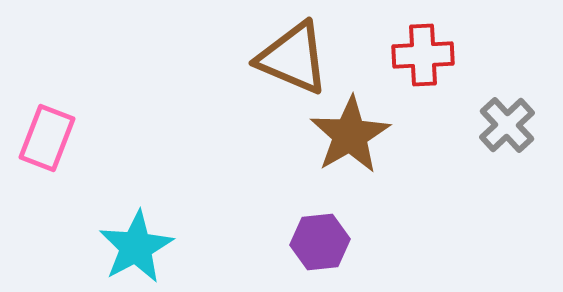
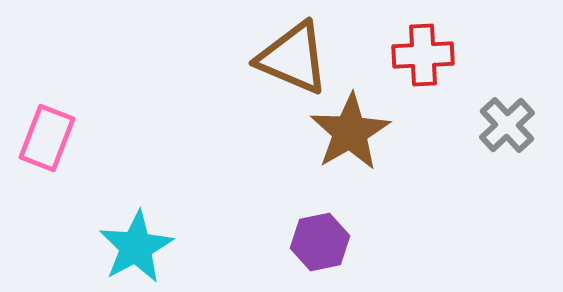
brown star: moved 3 px up
purple hexagon: rotated 6 degrees counterclockwise
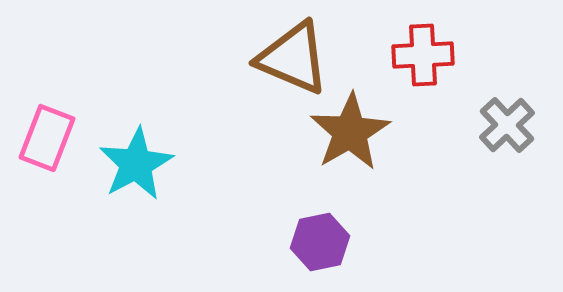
cyan star: moved 83 px up
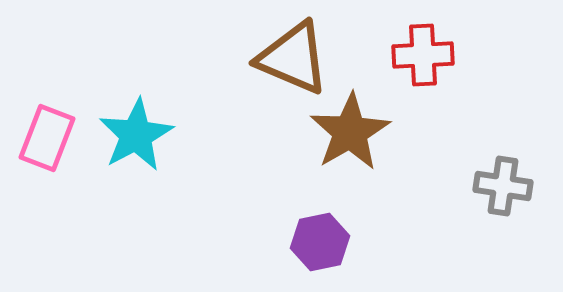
gray cross: moved 4 px left, 61 px down; rotated 38 degrees counterclockwise
cyan star: moved 29 px up
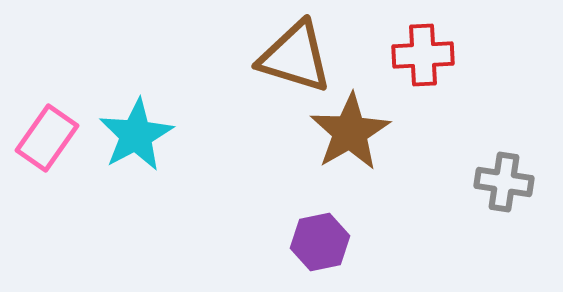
brown triangle: moved 2 px right, 1 px up; rotated 6 degrees counterclockwise
pink rectangle: rotated 14 degrees clockwise
gray cross: moved 1 px right, 4 px up
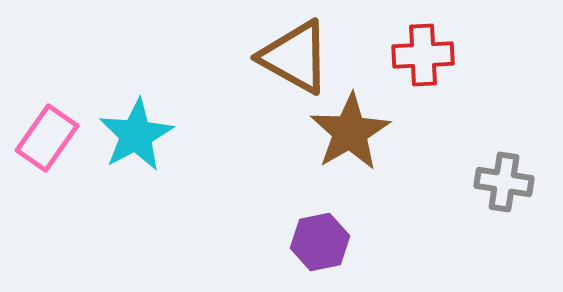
brown triangle: rotated 12 degrees clockwise
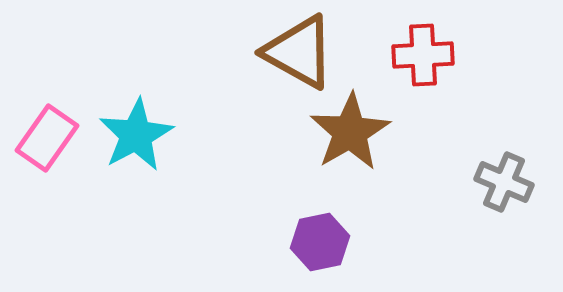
brown triangle: moved 4 px right, 5 px up
gray cross: rotated 14 degrees clockwise
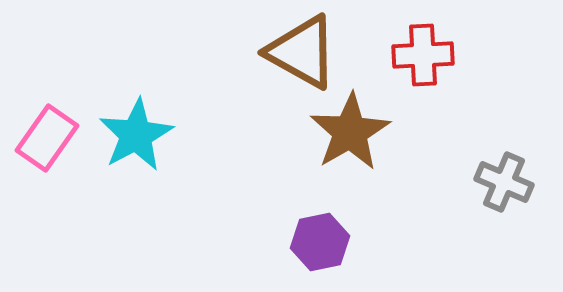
brown triangle: moved 3 px right
